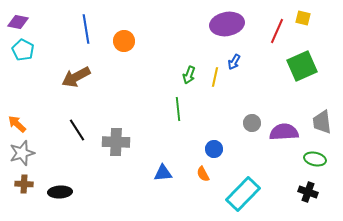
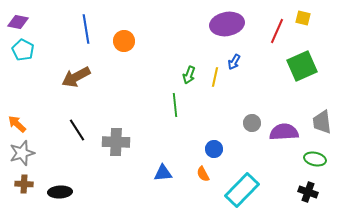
green line: moved 3 px left, 4 px up
cyan rectangle: moved 1 px left, 4 px up
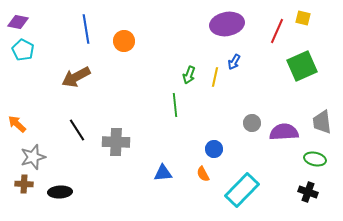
gray star: moved 11 px right, 4 px down
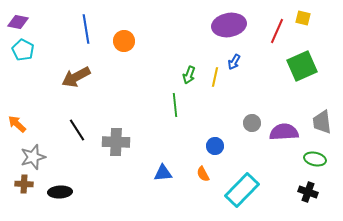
purple ellipse: moved 2 px right, 1 px down
blue circle: moved 1 px right, 3 px up
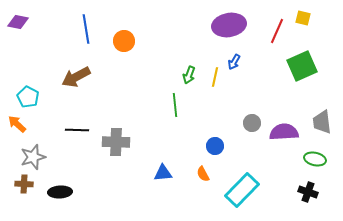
cyan pentagon: moved 5 px right, 47 px down
black line: rotated 55 degrees counterclockwise
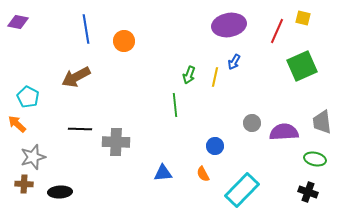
black line: moved 3 px right, 1 px up
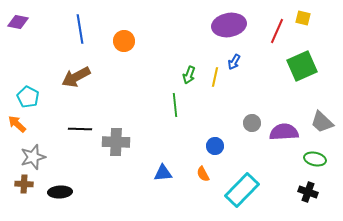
blue line: moved 6 px left
gray trapezoid: rotated 40 degrees counterclockwise
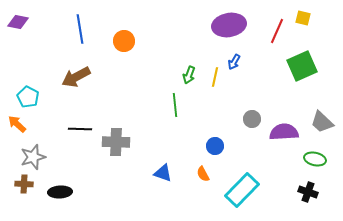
gray circle: moved 4 px up
blue triangle: rotated 24 degrees clockwise
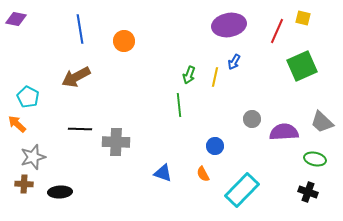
purple diamond: moved 2 px left, 3 px up
green line: moved 4 px right
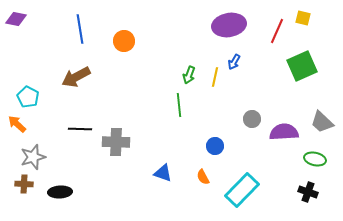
orange semicircle: moved 3 px down
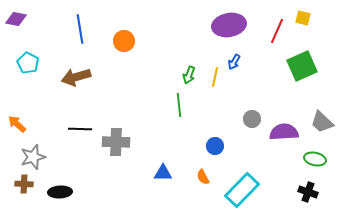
brown arrow: rotated 12 degrees clockwise
cyan pentagon: moved 34 px up
blue triangle: rotated 18 degrees counterclockwise
